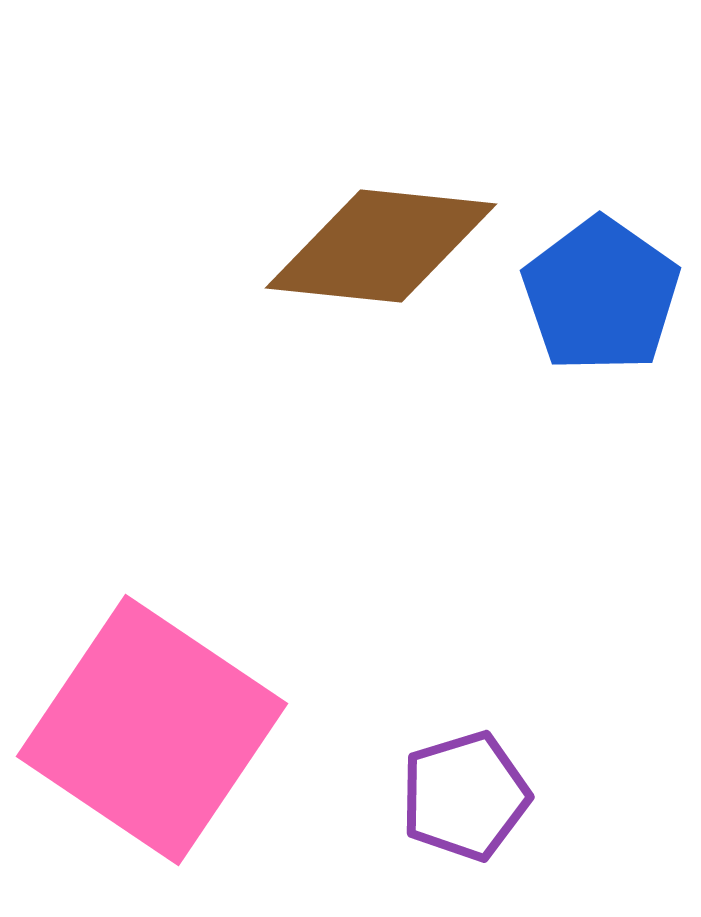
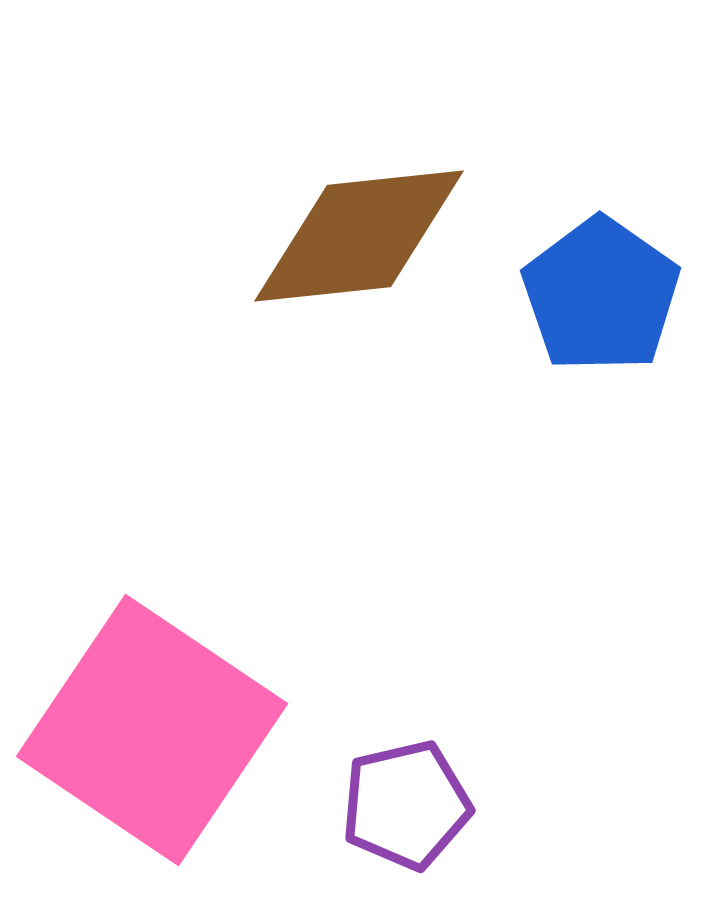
brown diamond: moved 22 px left, 10 px up; rotated 12 degrees counterclockwise
purple pentagon: moved 59 px left, 9 px down; rotated 4 degrees clockwise
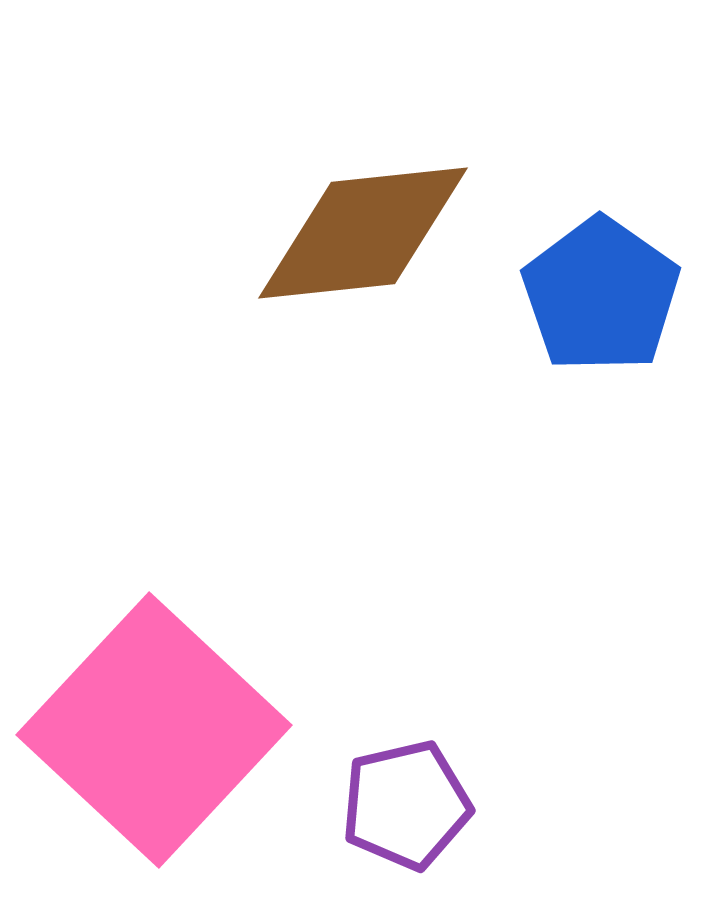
brown diamond: moved 4 px right, 3 px up
pink square: moved 2 px right; rotated 9 degrees clockwise
